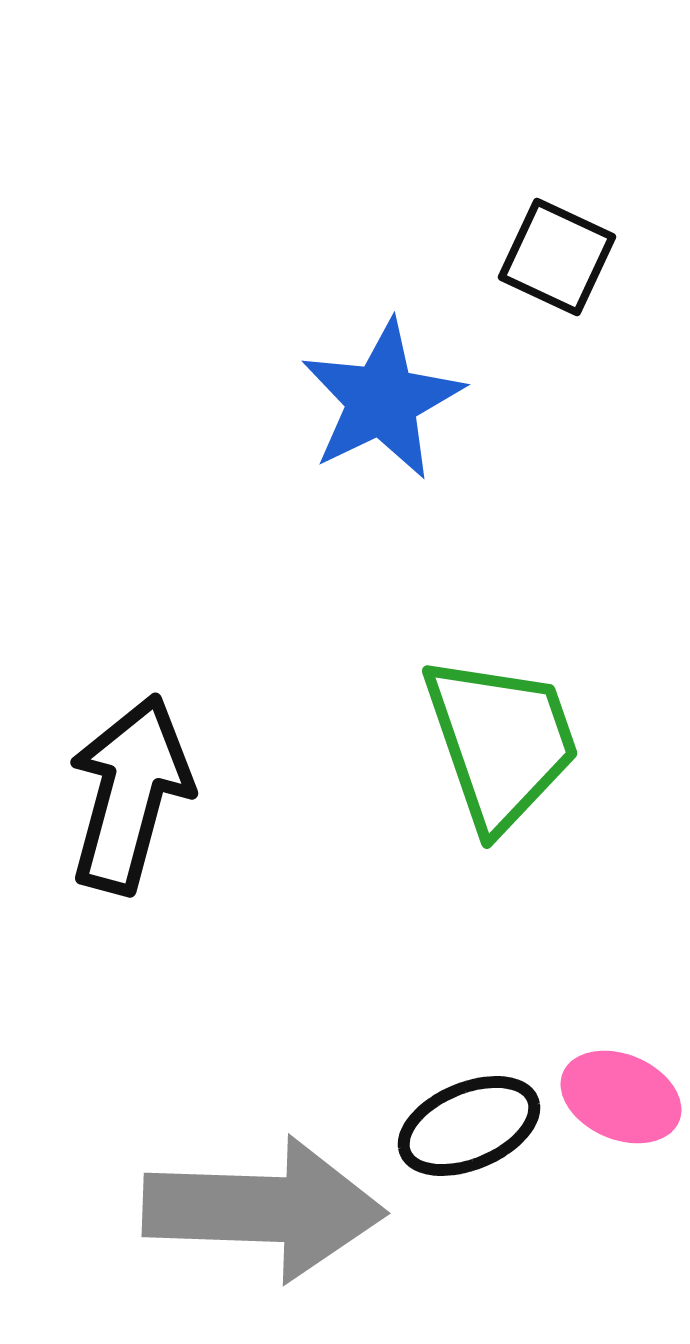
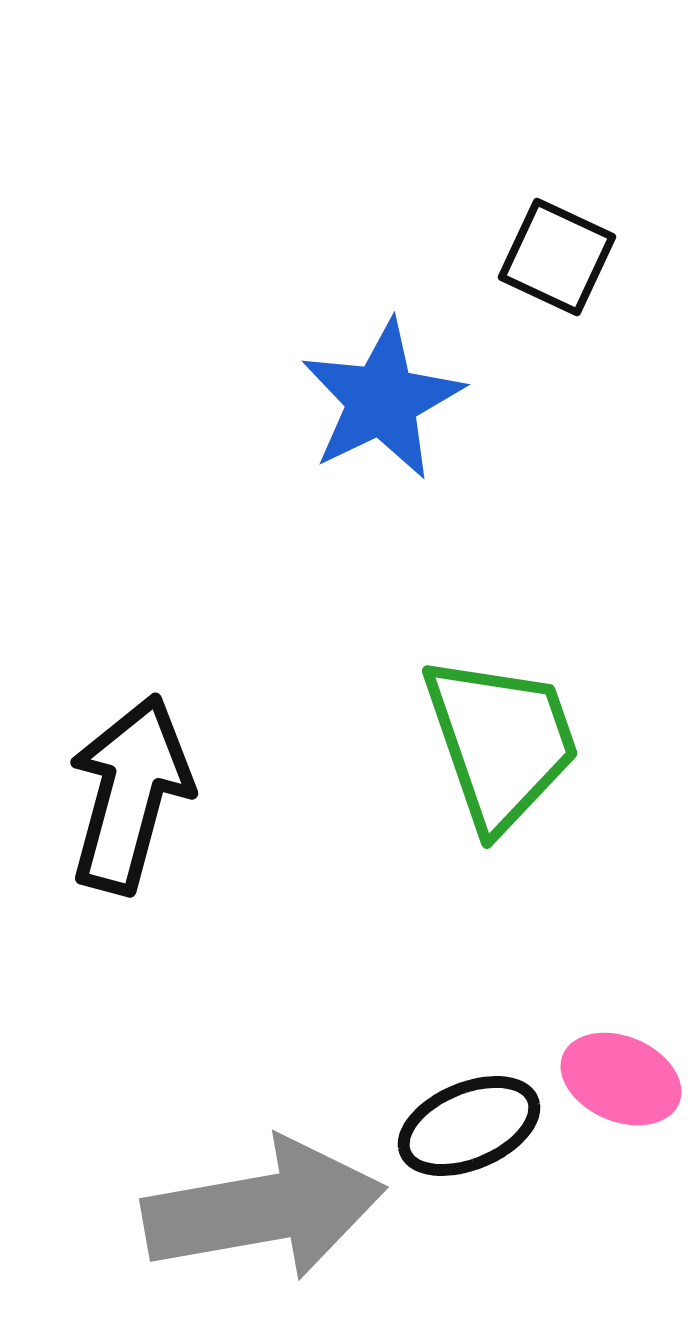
pink ellipse: moved 18 px up
gray arrow: rotated 12 degrees counterclockwise
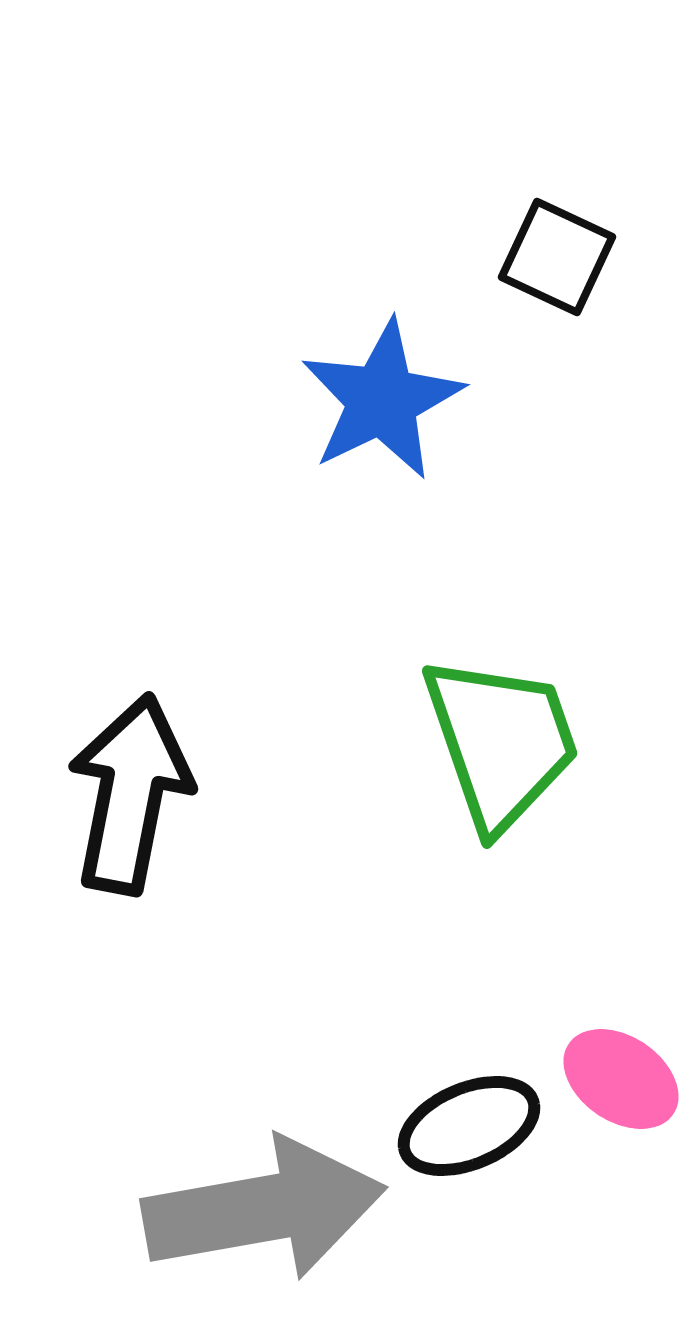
black arrow: rotated 4 degrees counterclockwise
pink ellipse: rotated 11 degrees clockwise
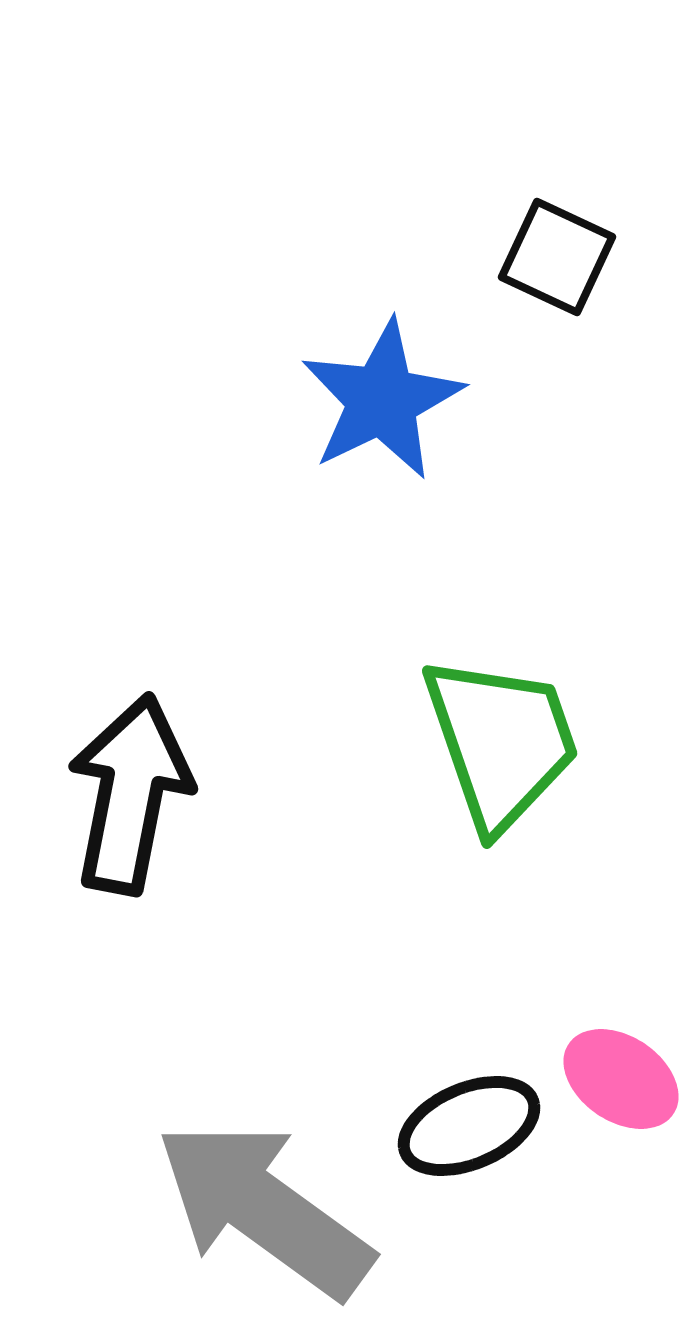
gray arrow: rotated 134 degrees counterclockwise
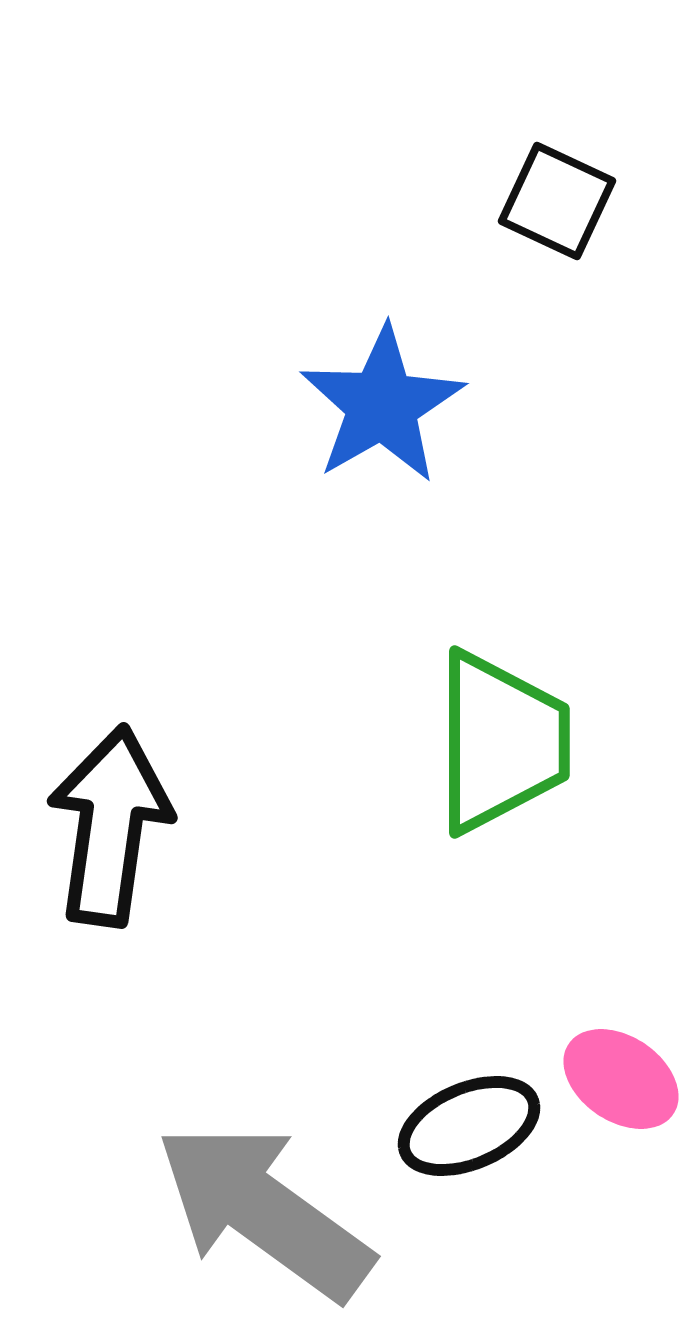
black square: moved 56 px up
blue star: moved 5 px down; rotated 4 degrees counterclockwise
green trapezoid: rotated 19 degrees clockwise
black arrow: moved 20 px left, 32 px down; rotated 3 degrees counterclockwise
gray arrow: moved 2 px down
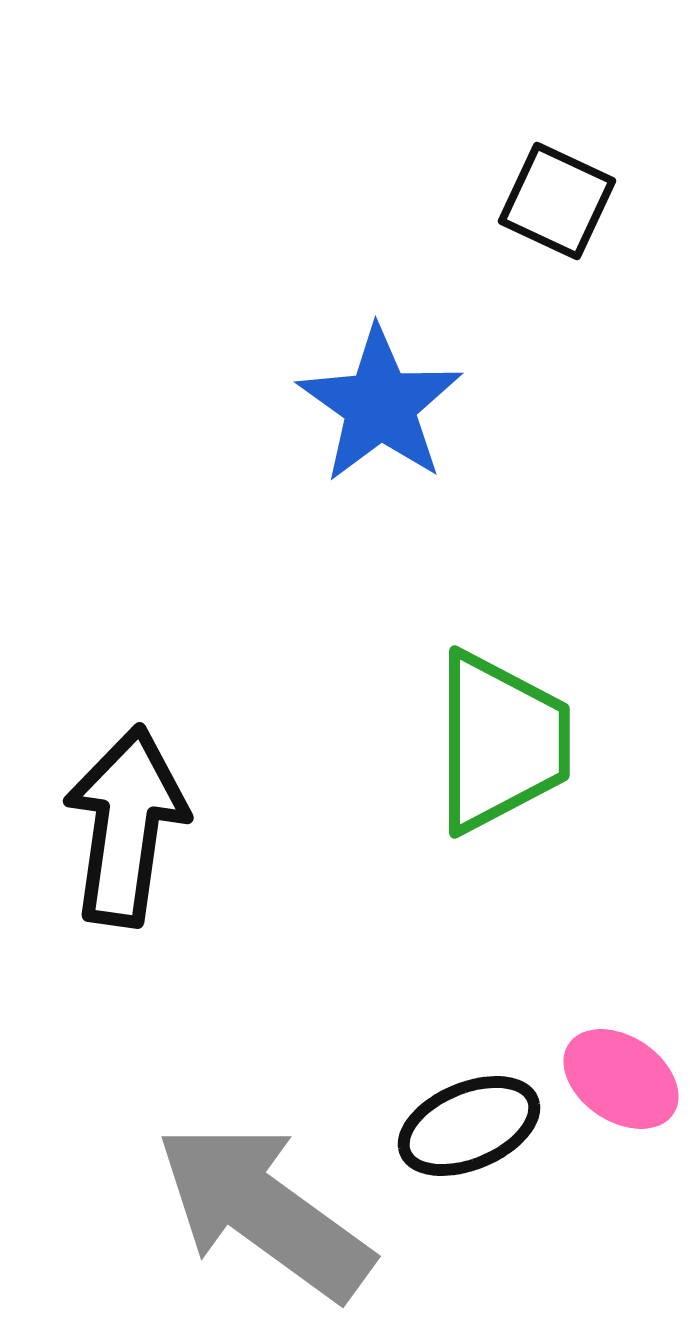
blue star: moved 2 px left; rotated 7 degrees counterclockwise
black arrow: moved 16 px right
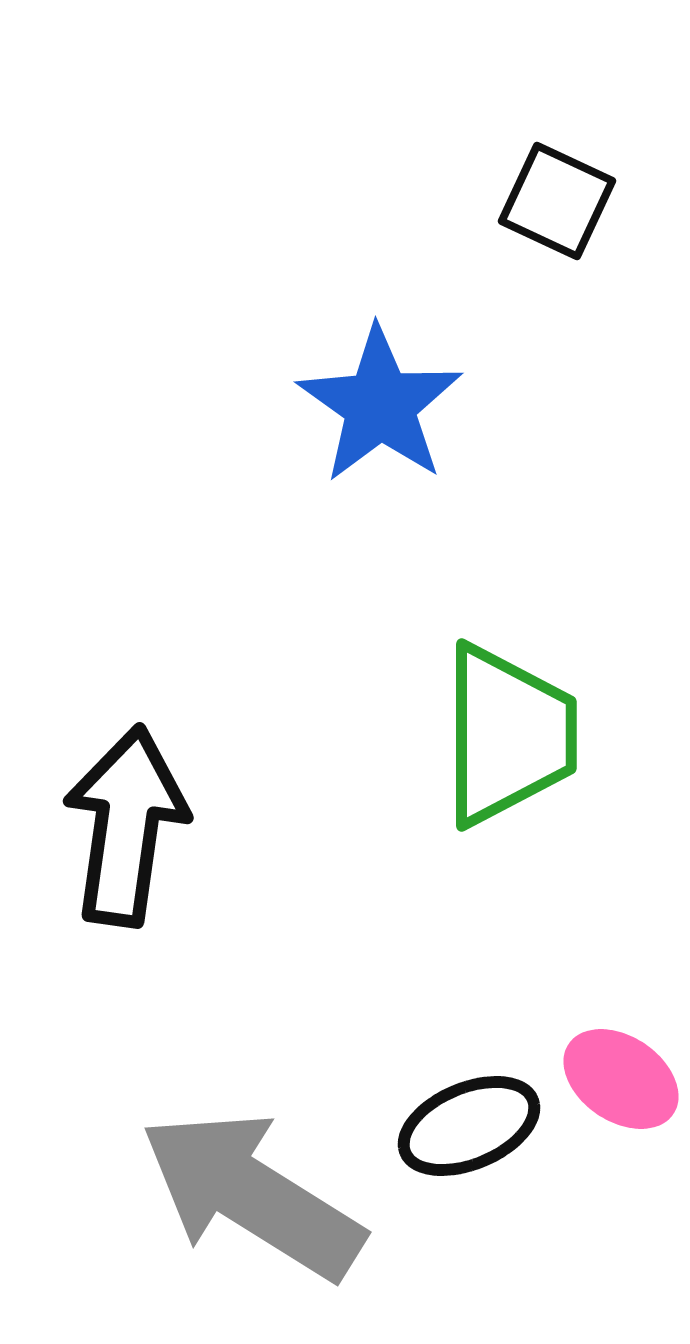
green trapezoid: moved 7 px right, 7 px up
gray arrow: moved 12 px left, 16 px up; rotated 4 degrees counterclockwise
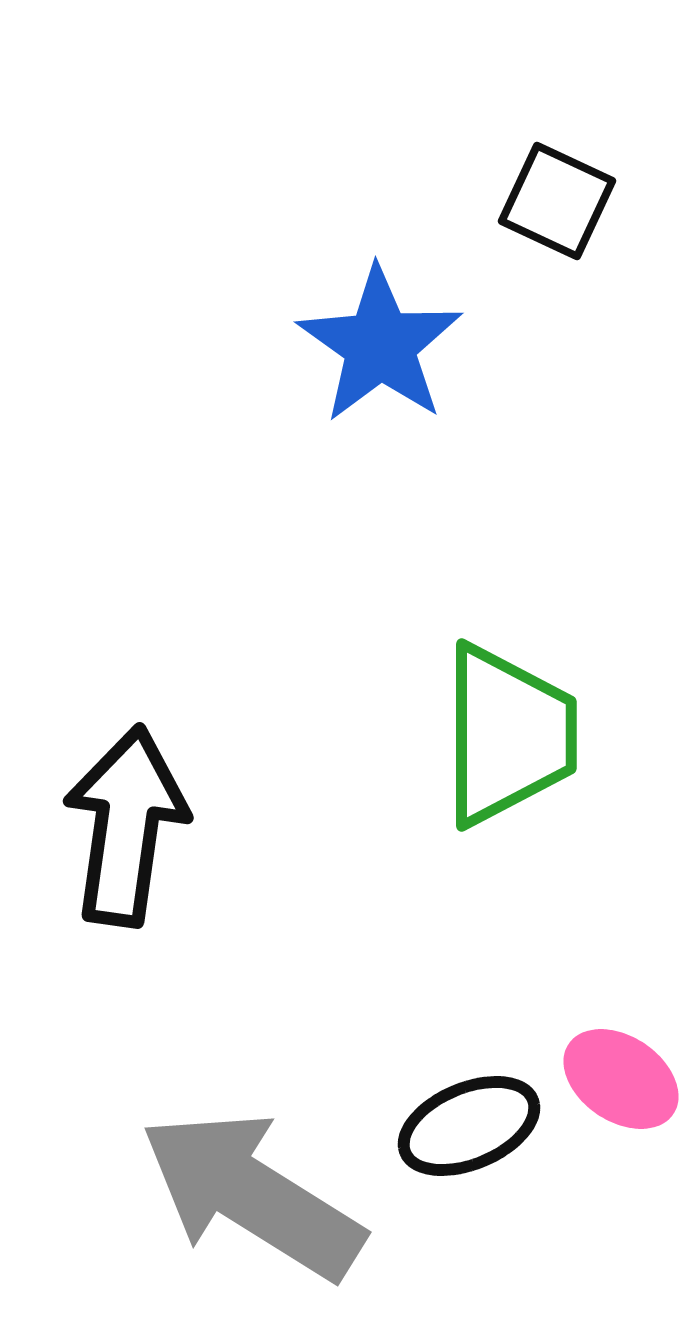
blue star: moved 60 px up
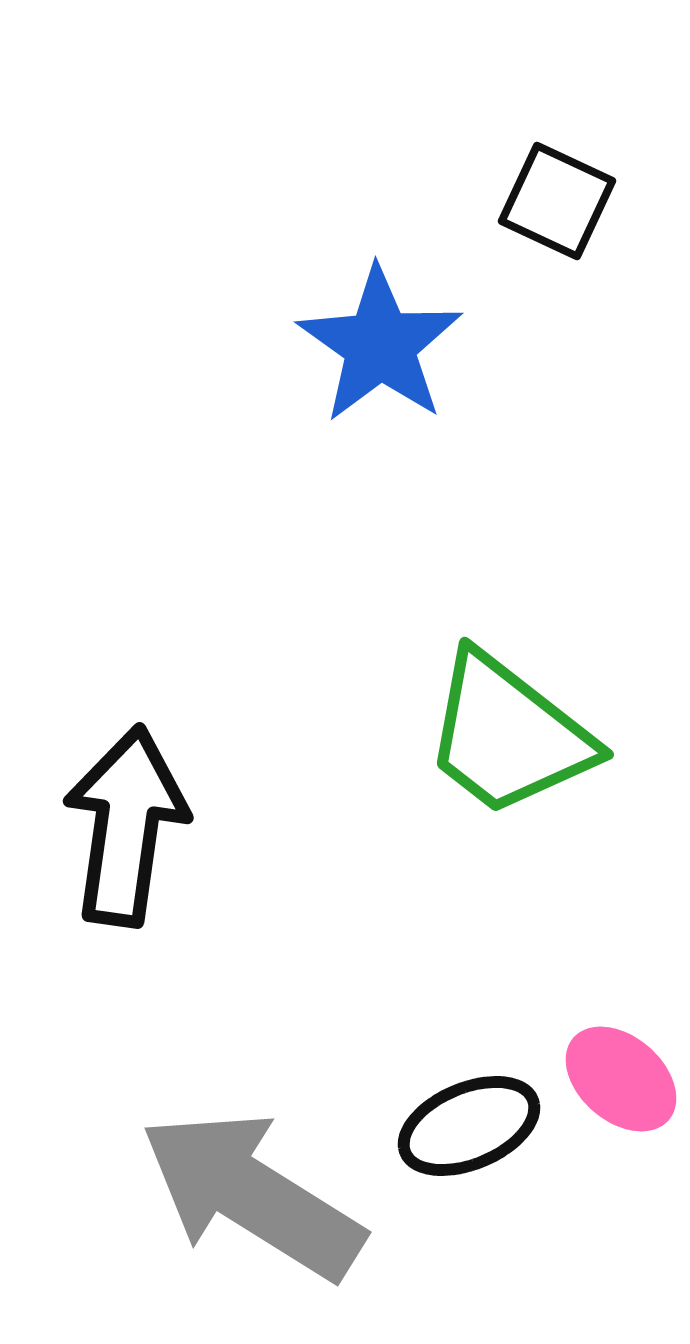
green trapezoid: rotated 128 degrees clockwise
pink ellipse: rotated 7 degrees clockwise
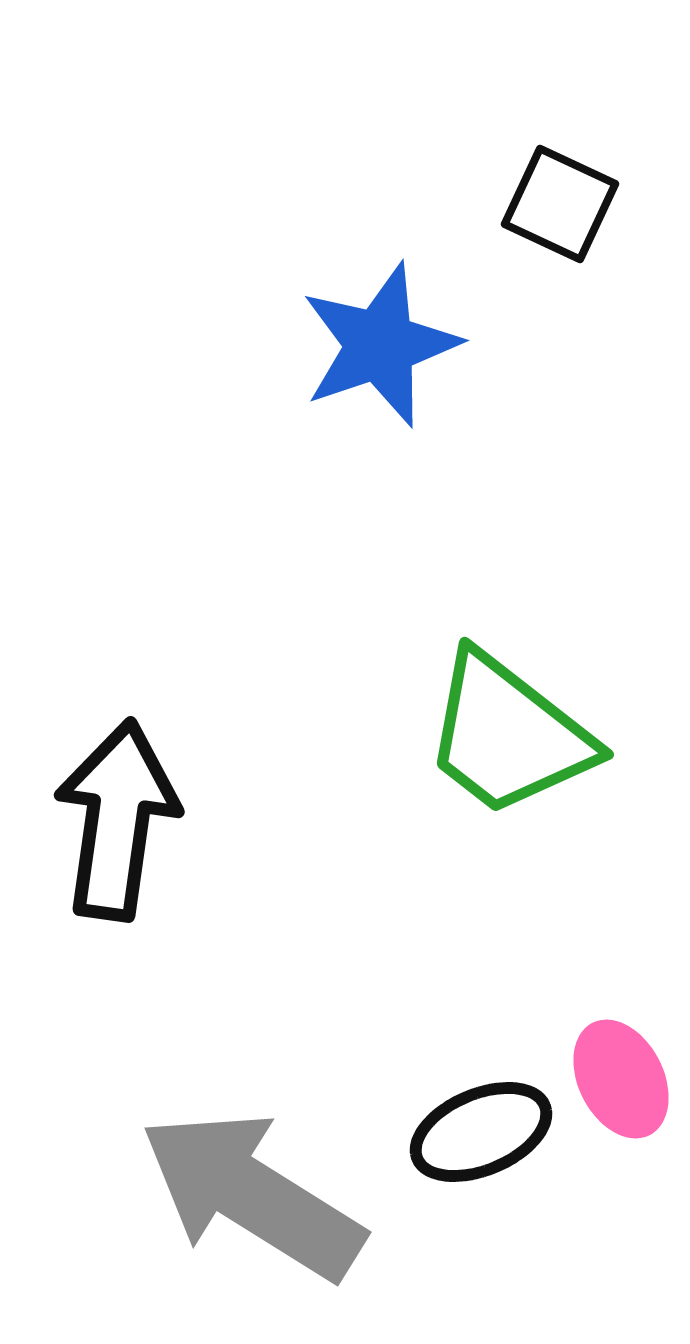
black square: moved 3 px right, 3 px down
blue star: rotated 18 degrees clockwise
black arrow: moved 9 px left, 6 px up
pink ellipse: rotated 22 degrees clockwise
black ellipse: moved 12 px right, 6 px down
